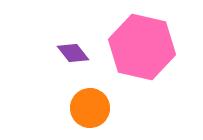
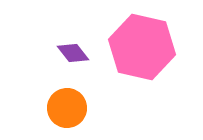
orange circle: moved 23 px left
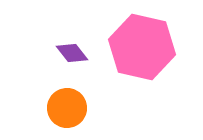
purple diamond: moved 1 px left
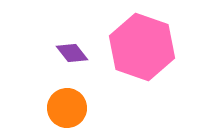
pink hexagon: rotated 6 degrees clockwise
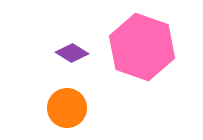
purple diamond: rotated 20 degrees counterclockwise
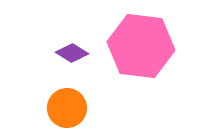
pink hexagon: moved 1 px left, 1 px up; rotated 12 degrees counterclockwise
